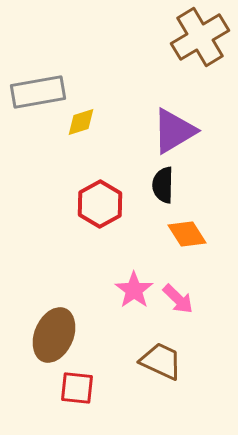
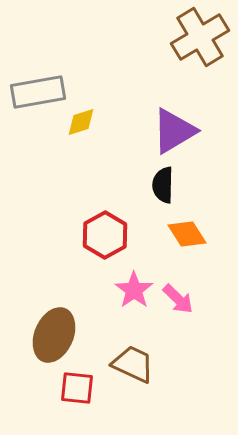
red hexagon: moved 5 px right, 31 px down
brown trapezoid: moved 28 px left, 3 px down
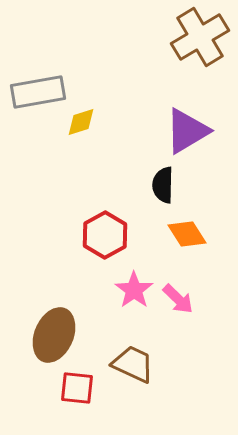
purple triangle: moved 13 px right
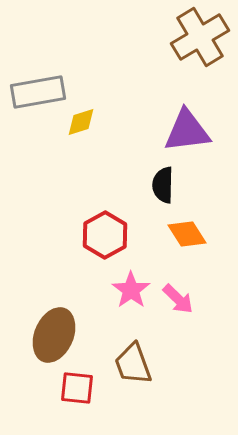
purple triangle: rotated 24 degrees clockwise
pink star: moved 3 px left
brown trapezoid: rotated 135 degrees counterclockwise
